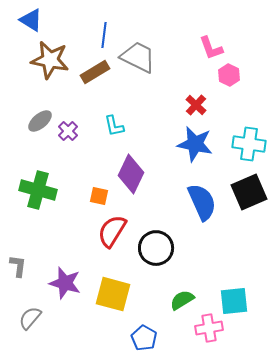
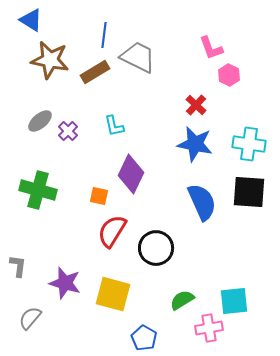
black square: rotated 27 degrees clockwise
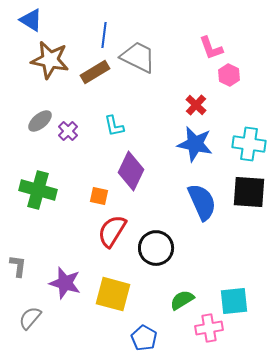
purple diamond: moved 3 px up
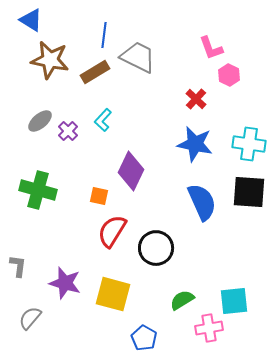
red cross: moved 6 px up
cyan L-shape: moved 11 px left, 6 px up; rotated 55 degrees clockwise
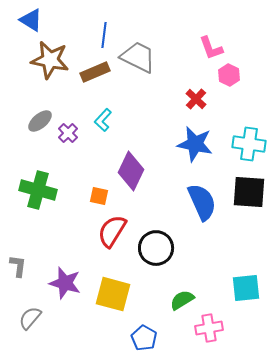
brown rectangle: rotated 8 degrees clockwise
purple cross: moved 2 px down
cyan square: moved 12 px right, 13 px up
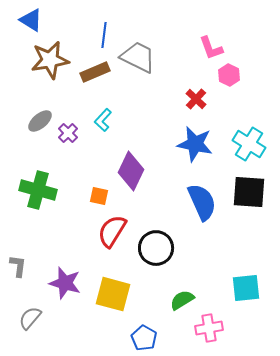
brown star: rotated 21 degrees counterclockwise
cyan cross: rotated 24 degrees clockwise
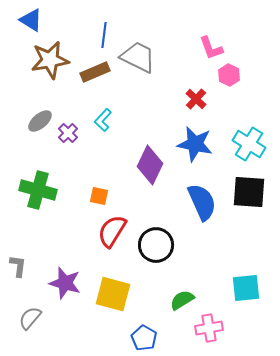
purple diamond: moved 19 px right, 6 px up
black circle: moved 3 px up
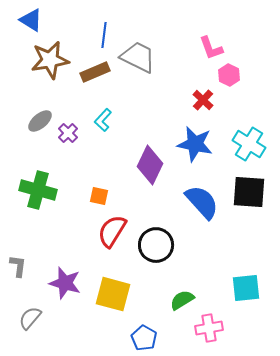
red cross: moved 7 px right, 1 px down
blue semicircle: rotated 18 degrees counterclockwise
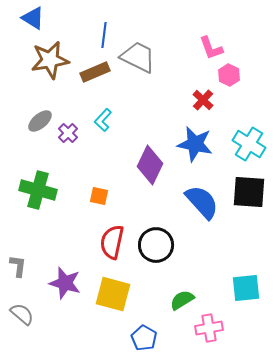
blue triangle: moved 2 px right, 2 px up
red semicircle: moved 11 px down; rotated 20 degrees counterclockwise
gray semicircle: moved 8 px left, 4 px up; rotated 90 degrees clockwise
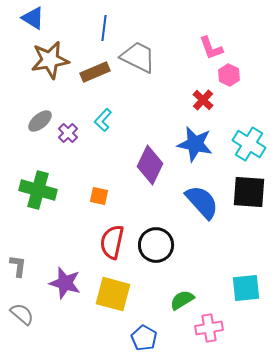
blue line: moved 7 px up
